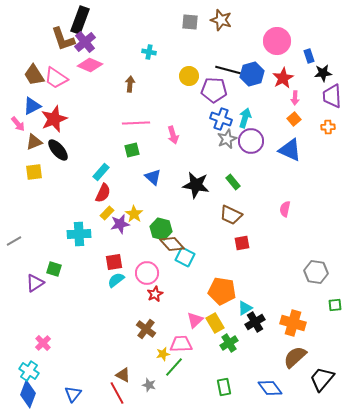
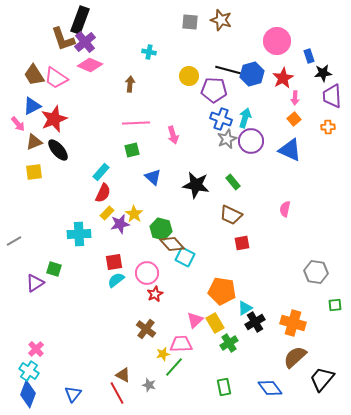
pink cross at (43, 343): moved 7 px left, 6 px down
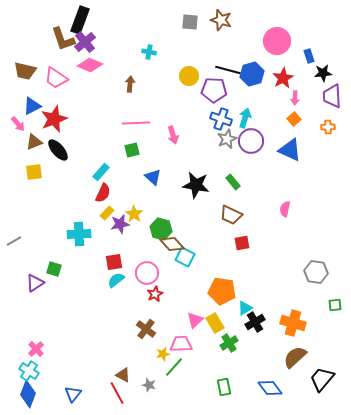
brown trapezoid at (34, 75): moved 9 px left, 4 px up; rotated 45 degrees counterclockwise
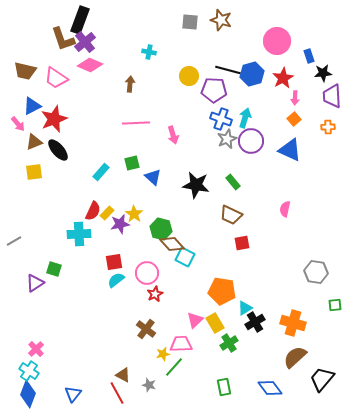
green square at (132, 150): moved 13 px down
red semicircle at (103, 193): moved 10 px left, 18 px down
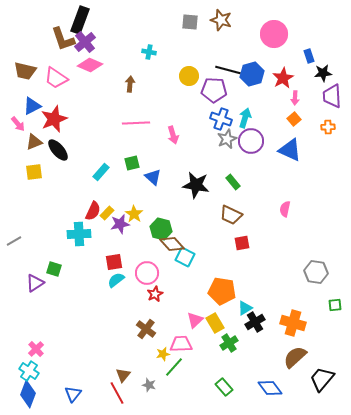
pink circle at (277, 41): moved 3 px left, 7 px up
brown triangle at (123, 375): rotated 42 degrees clockwise
green rectangle at (224, 387): rotated 30 degrees counterclockwise
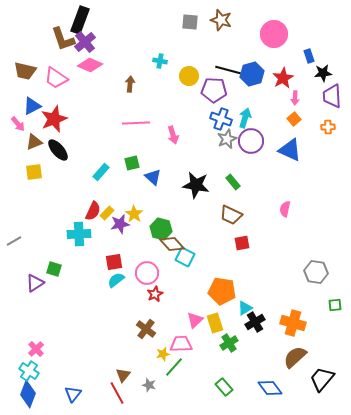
cyan cross at (149, 52): moved 11 px right, 9 px down
yellow rectangle at (215, 323): rotated 12 degrees clockwise
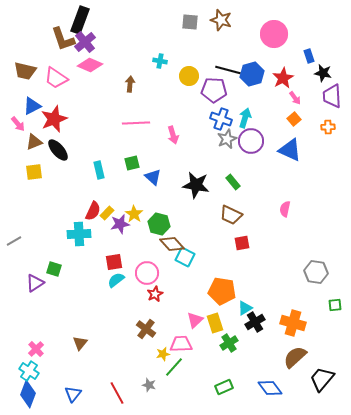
black star at (323, 73): rotated 18 degrees clockwise
pink arrow at (295, 98): rotated 40 degrees counterclockwise
cyan rectangle at (101, 172): moved 2 px left, 2 px up; rotated 54 degrees counterclockwise
green hexagon at (161, 229): moved 2 px left, 5 px up
brown triangle at (123, 375): moved 43 px left, 32 px up
green rectangle at (224, 387): rotated 72 degrees counterclockwise
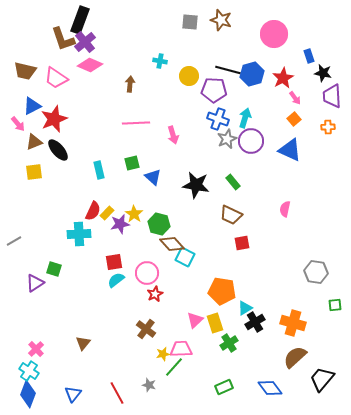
blue cross at (221, 119): moved 3 px left
brown triangle at (80, 343): moved 3 px right
pink trapezoid at (181, 344): moved 5 px down
